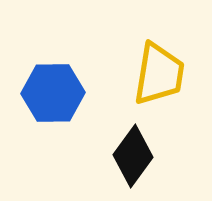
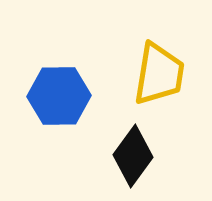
blue hexagon: moved 6 px right, 3 px down
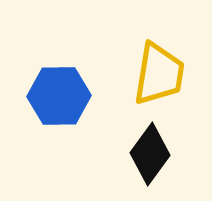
black diamond: moved 17 px right, 2 px up
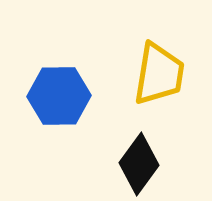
black diamond: moved 11 px left, 10 px down
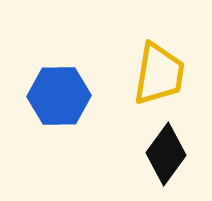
black diamond: moved 27 px right, 10 px up
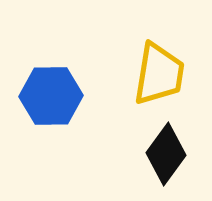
blue hexagon: moved 8 px left
